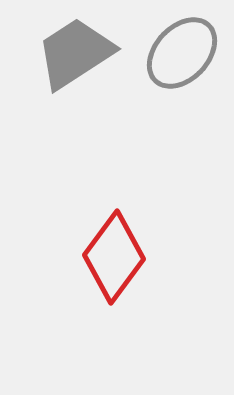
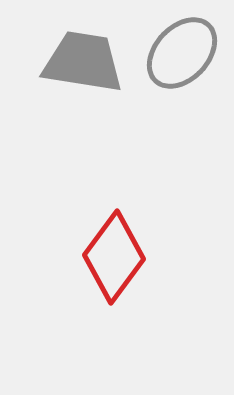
gray trapezoid: moved 8 px right, 9 px down; rotated 42 degrees clockwise
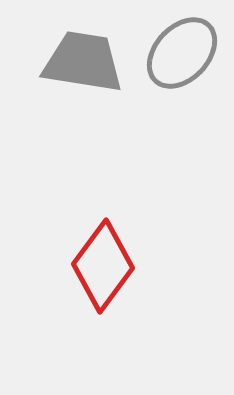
red diamond: moved 11 px left, 9 px down
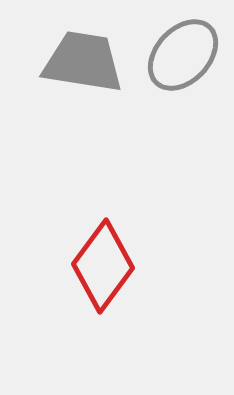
gray ellipse: moved 1 px right, 2 px down
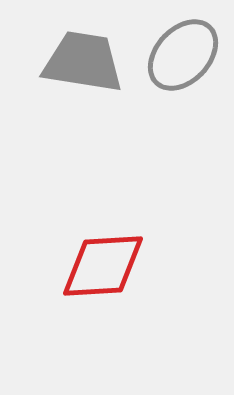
red diamond: rotated 50 degrees clockwise
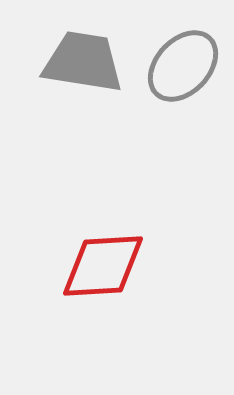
gray ellipse: moved 11 px down
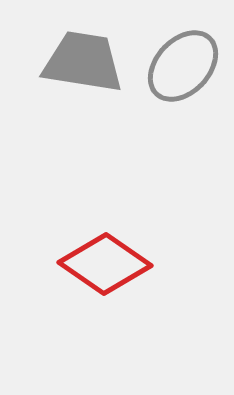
red diamond: moved 2 px right, 2 px up; rotated 38 degrees clockwise
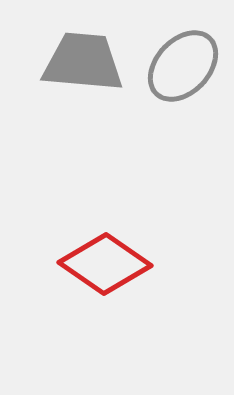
gray trapezoid: rotated 4 degrees counterclockwise
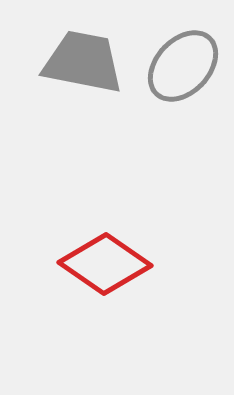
gray trapezoid: rotated 6 degrees clockwise
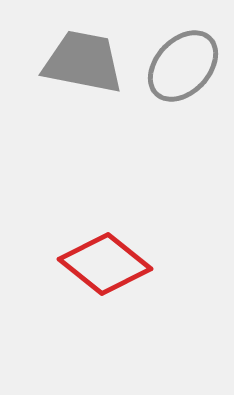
red diamond: rotated 4 degrees clockwise
